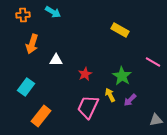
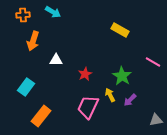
orange arrow: moved 1 px right, 3 px up
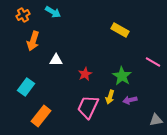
orange cross: rotated 24 degrees counterclockwise
yellow arrow: moved 2 px down; rotated 136 degrees counterclockwise
purple arrow: rotated 32 degrees clockwise
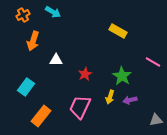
yellow rectangle: moved 2 px left, 1 px down
pink trapezoid: moved 8 px left
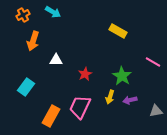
orange rectangle: moved 10 px right; rotated 10 degrees counterclockwise
gray triangle: moved 9 px up
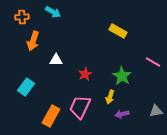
orange cross: moved 1 px left, 2 px down; rotated 24 degrees clockwise
purple arrow: moved 8 px left, 14 px down
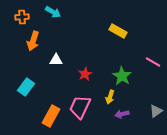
gray triangle: rotated 24 degrees counterclockwise
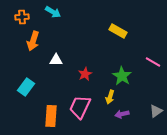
orange rectangle: rotated 25 degrees counterclockwise
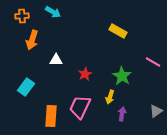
orange cross: moved 1 px up
orange arrow: moved 1 px left, 1 px up
purple arrow: rotated 112 degrees clockwise
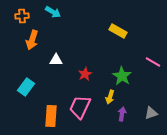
gray triangle: moved 5 px left, 2 px down; rotated 16 degrees clockwise
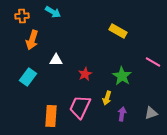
cyan rectangle: moved 2 px right, 10 px up
yellow arrow: moved 3 px left, 1 px down
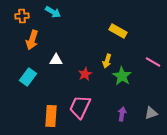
yellow arrow: moved 37 px up
